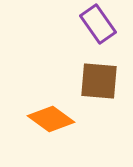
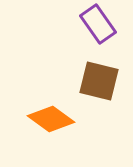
brown square: rotated 9 degrees clockwise
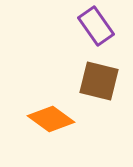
purple rectangle: moved 2 px left, 2 px down
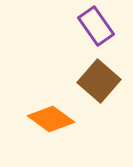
brown square: rotated 27 degrees clockwise
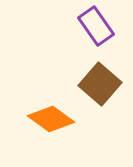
brown square: moved 1 px right, 3 px down
